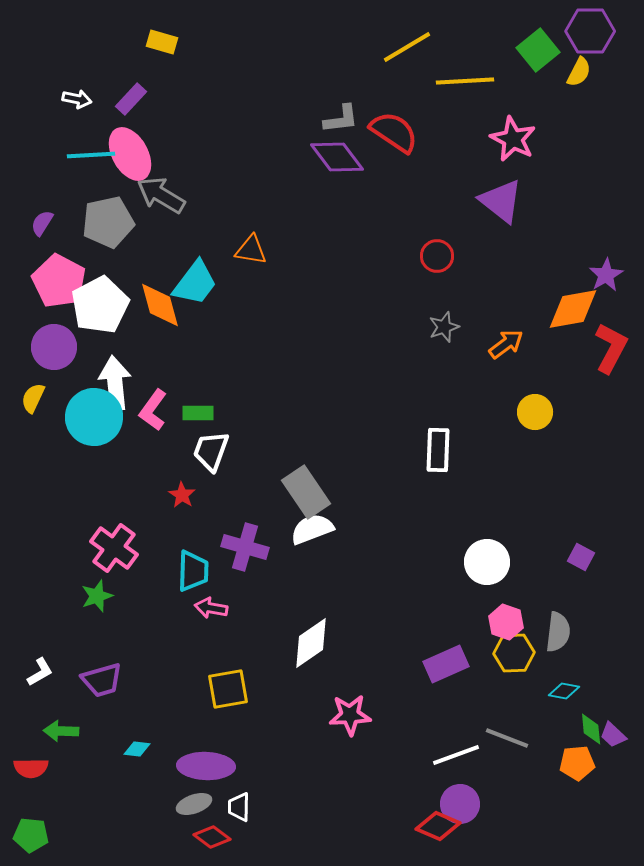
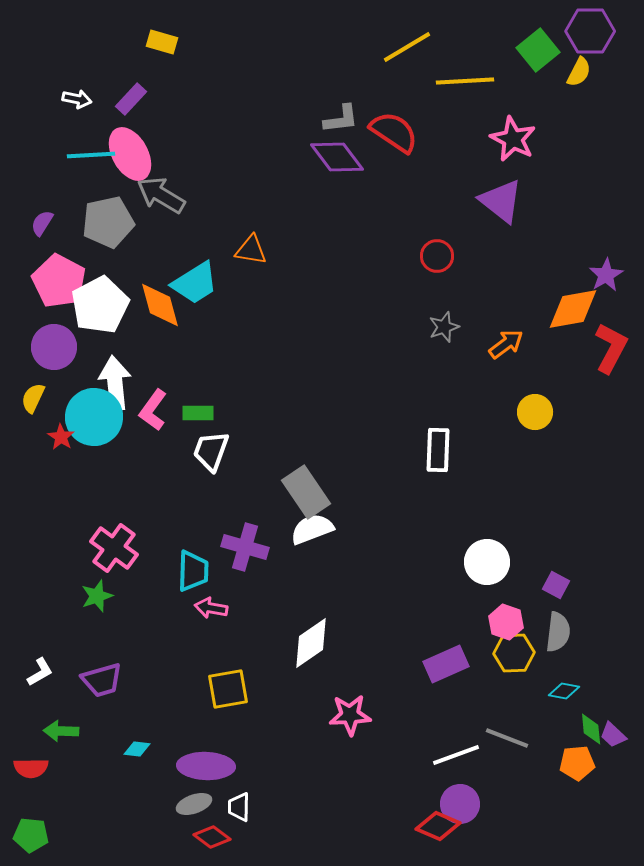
cyan trapezoid at (195, 283): rotated 21 degrees clockwise
red star at (182, 495): moved 121 px left, 58 px up
purple square at (581, 557): moved 25 px left, 28 px down
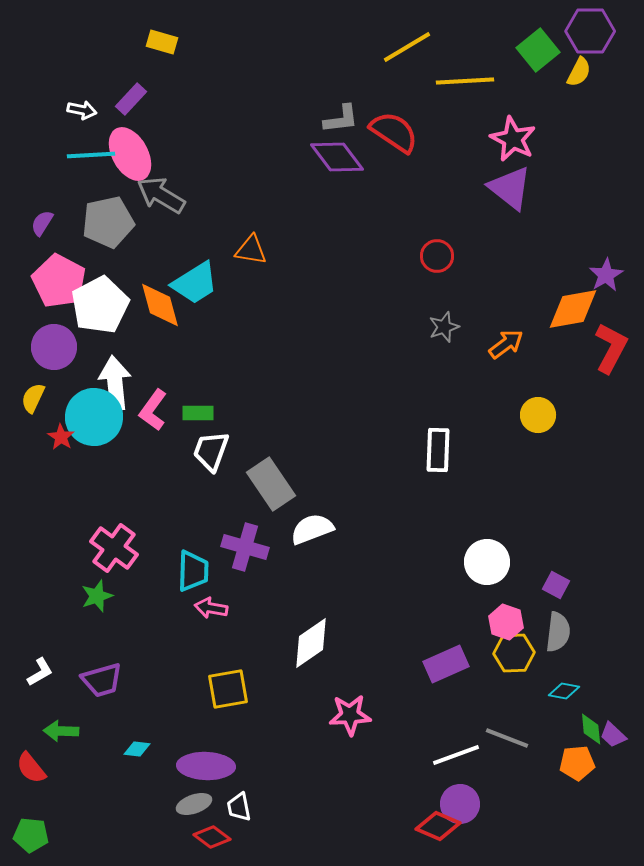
white arrow at (77, 99): moved 5 px right, 11 px down
purple triangle at (501, 201): moved 9 px right, 13 px up
yellow circle at (535, 412): moved 3 px right, 3 px down
gray rectangle at (306, 492): moved 35 px left, 8 px up
red semicircle at (31, 768): rotated 52 degrees clockwise
white trapezoid at (239, 807): rotated 12 degrees counterclockwise
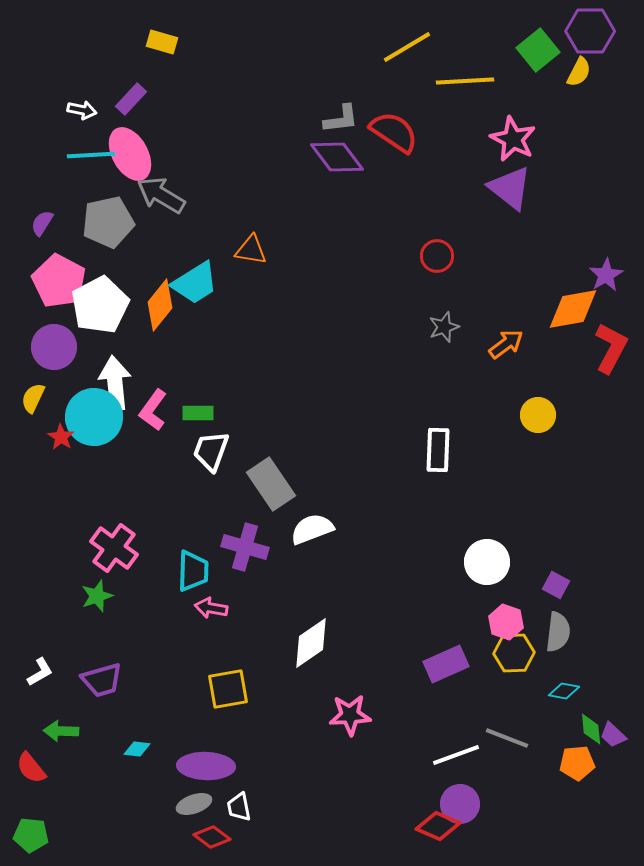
orange diamond at (160, 305): rotated 54 degrees clockwise
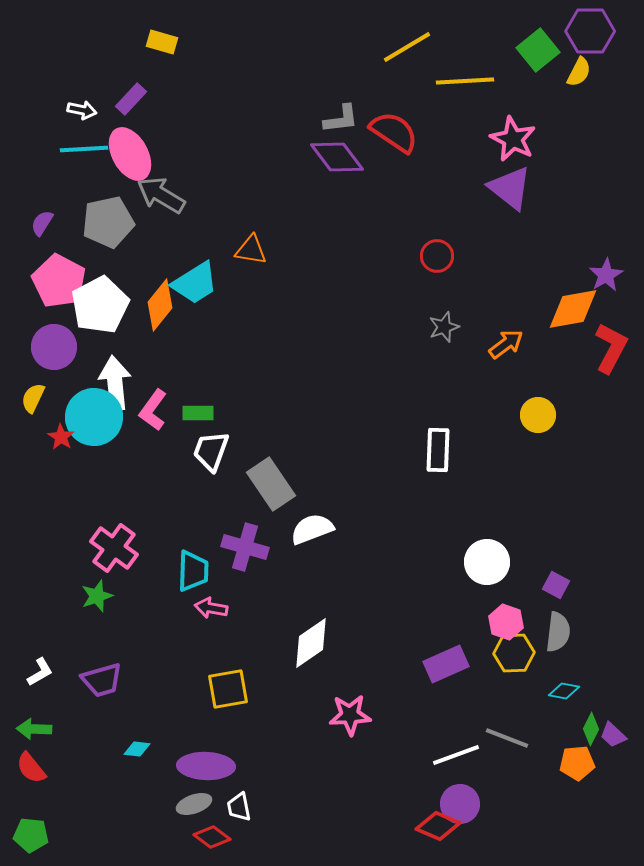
cyan line at (91, 155): moved 7 px left, 6 px up
green diamond at (591, 729): rotated 32 degrees clockwise
green arrow at (61, 731): moved 27 px left, 2 px up
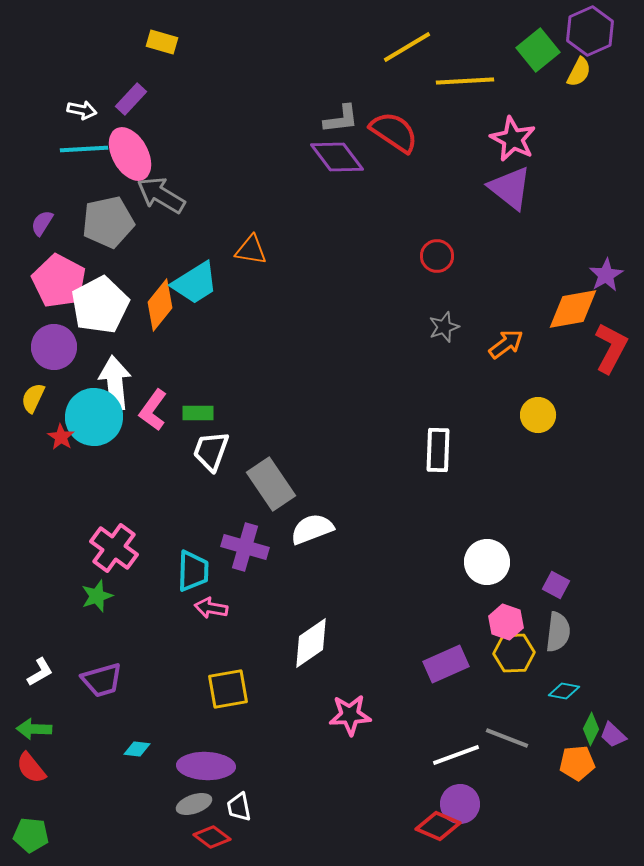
purple hexagon at (590, 31): rotated 24 degrees counterclockwise
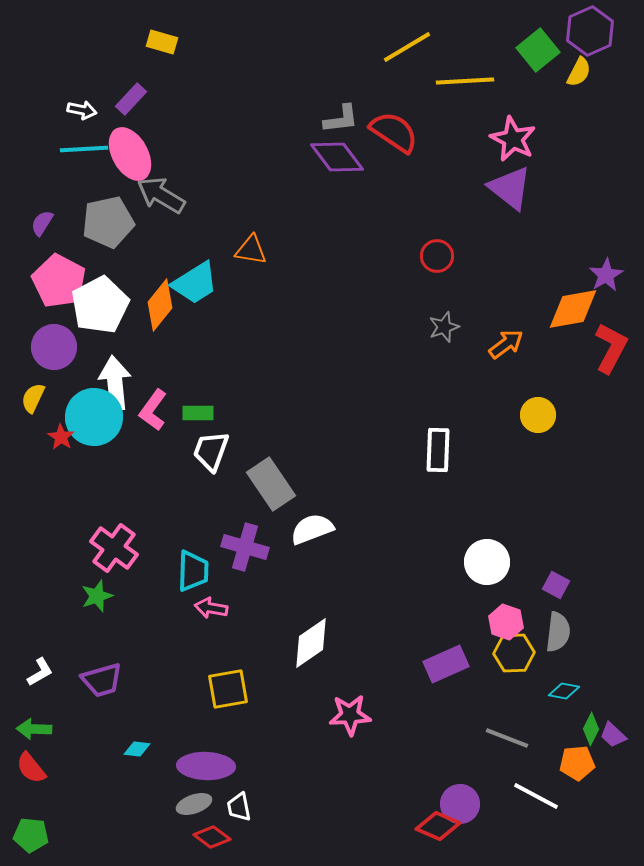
white line at (456, 755): moved 80 px right, 41 px down; rotated 48 degrees clockwise
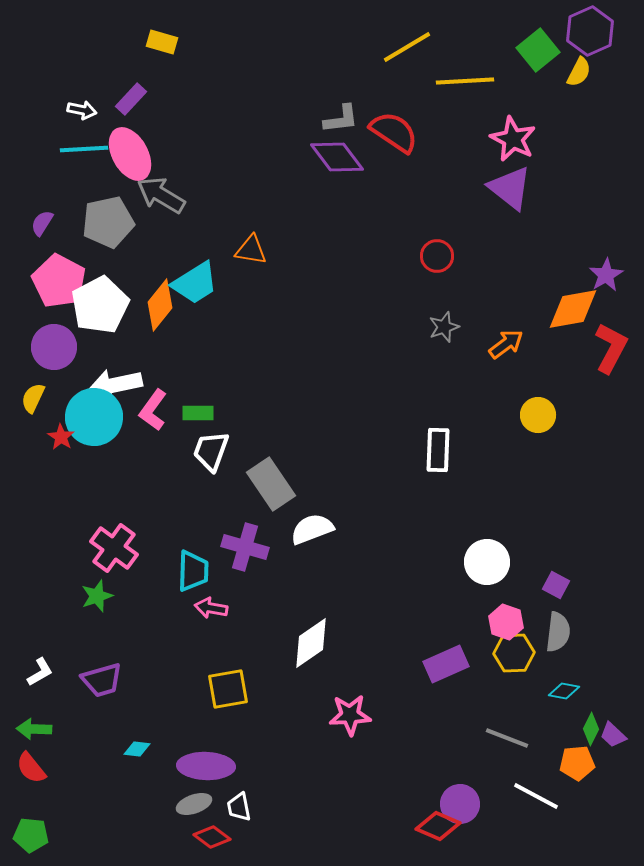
white arrow at (115, 383): moved 2 px down; rotated 96 degrees counterclockwise
